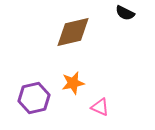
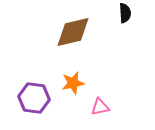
black semicircle: rotated 120 degrees counterclockwise
purple hexagon: rotated 20 degrees clockwise
pink triangle: rotated 36 degrees counterclockwise
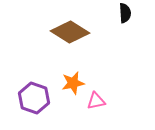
brown diamond: moved 3 px left; rotated 45 degrees clockwise
purple hexagon: rotated 12 degrees clockwise
pink triangle: moved 4 px left, 6 px up
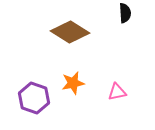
pink triangle: moved 21 px right, 9 px up
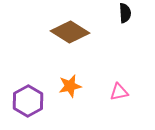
orange star: moved 3 px left, 3 px down
pink triangle: moved 2 px right
purple hexagon: moved 6 px left, 3 px down; rotated 12 degrees clockwise
